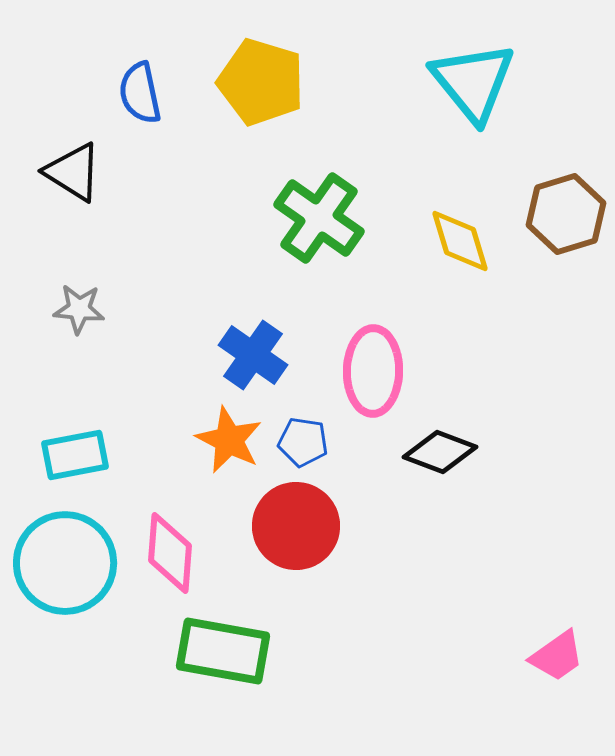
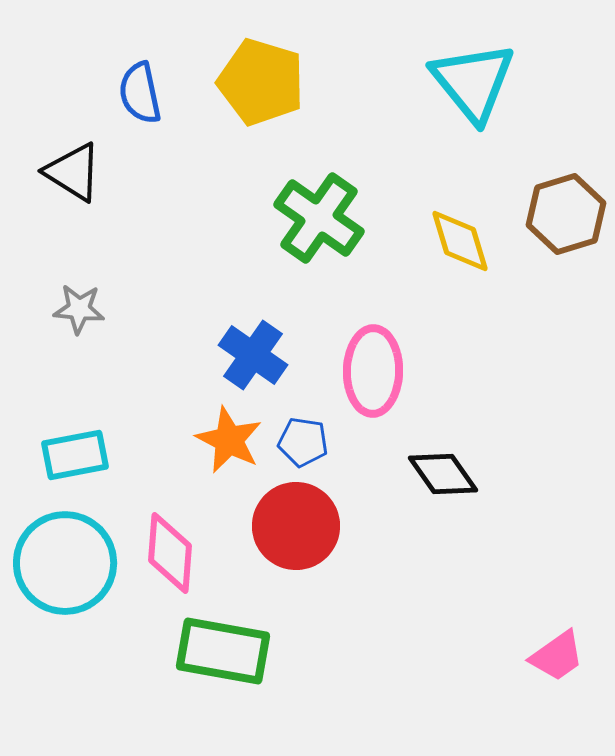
black diamond: moved 3 px right, 22 px down; rotated 34 degrees clockwise
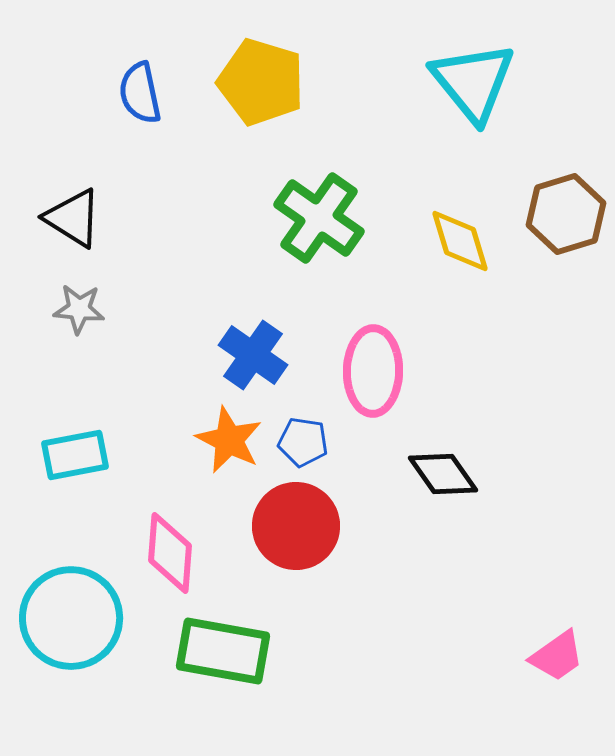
black triangle: moved 46 px down
cyan circle: moved 6 px right, 55 px down
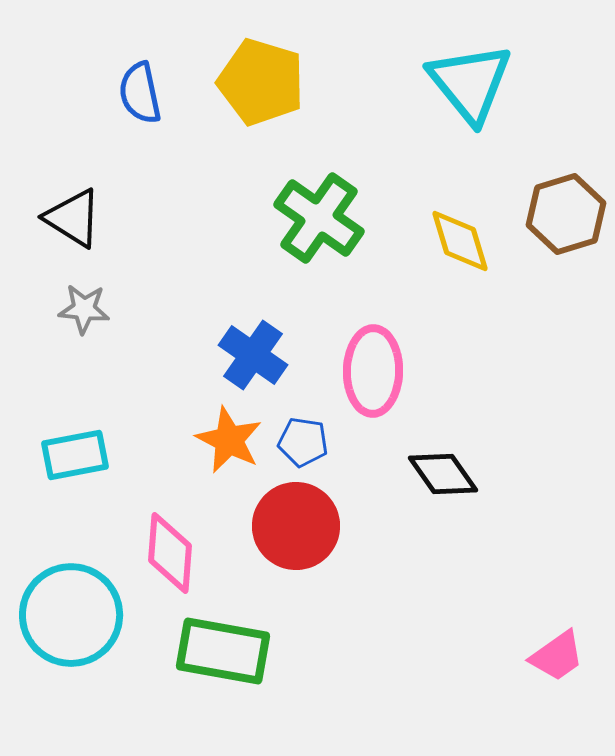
cyan triangle: moved 3 px left, 1 px down
gray star: moved 5 px right
cyan circle: moved 3 px up
